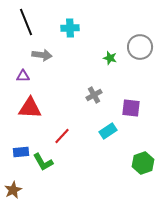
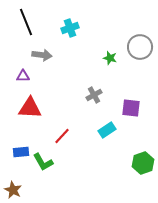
cyan cross: rotated 18 degrees counterclockwise
cyan rectangle: moved 1 px left, 1 px up
brown star: rotated 18 degrees counterclockwise
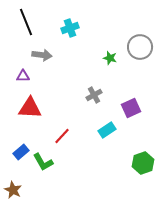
purple square: rotated 30 degrees counterclockwise
blue rectangle: rotated 35 degrees counterclockwise
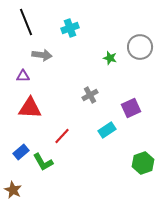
gray cross: moved 4 px left
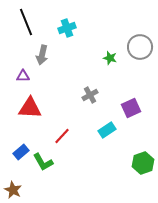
cyan cross: moved 3 px left
gray arrow: rotated 96 degrees clockwise
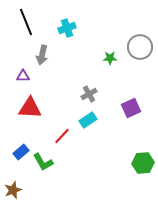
green star: rotated 16 degrees counterclockwise
gray cross: moved 1 px left, 1 px up
cyan rectangle: moved 19 px left, 10 px up
green hexagon: rotated 15 degrees clockwise
brown star: rotated 24 degrees clockwise
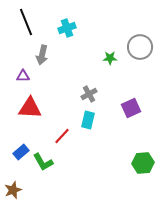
cyan rectangle: rotated 42 degrees counterclockwise
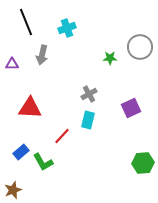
purple triangle: moved 11 px left, 12 px up
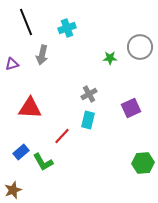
purple triangle: rotated 16 degrees counterclockwise
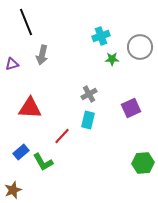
cyan cross: moved 34 px right, 8 px down
green star: moved 2 px right, 1 px down
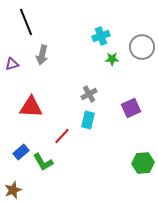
gray circle: moved 2 px right
red triangle: moved 1 px right, 1 px up
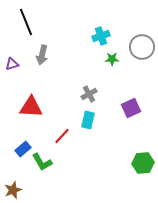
blue rectangle: moved 2 px right, 3 px up
green L-shape: moved 1 px left
